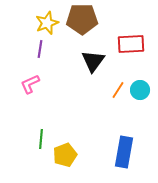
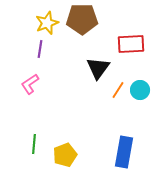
black triangle: moved 5 px right, 7 px down
pink L-shape: rotated 10 degrees counterclockwise
green line: moved 7 px left, 5 px down
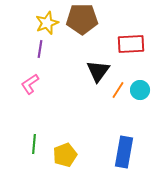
black triangle: moved 3 px down
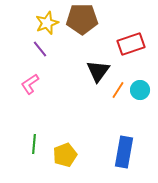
red rectangle: rotated 16 degrees counterclockwise
purple line: rotated 48 degrees counterclockwise
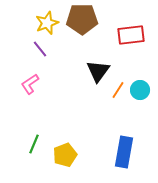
red rectangle: moved 9 px up; rotated 12 degrees clockwise
green line: rotated 18 degrees clockwise
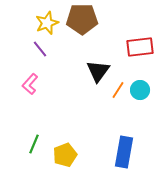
red rectangle: moved 9 px right, 12 px down
pink L-shape: rotated 15 degrees counterclockwise
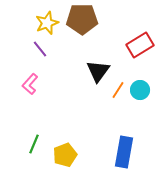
red rectangle: moved 2 px up; rotated 24 degrees counterclockwise
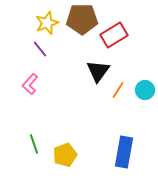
red rectangle: moved 26 px left, 10 px up
cyan circle: moved 5 px right
green line: rotated 42 degrees counterclockwise
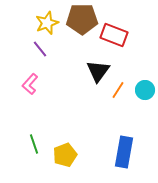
red rectangle: rotated 52 degrees clockwise
